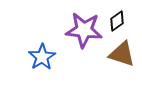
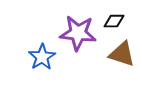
black diamond: moved 3 px left; rotated 35 degrees clockwise
purple star: moved 6 px left, 3 px down
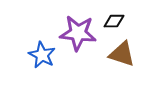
blue star: moved 2 px up; rotated 12 degrees counterclockwise
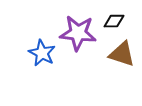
blue star: moved 2 px up
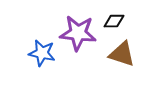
blue star: rotated 16 degrees counterclockwise
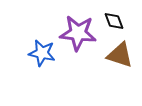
black diamond: rotated 70 degrees clockwise
brown triangle: moved 2 px left, 1 px down
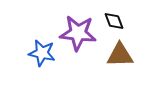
brown triangle: rotated 20 degrees counterclockwise
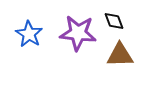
blue star: moved 13 px left, 19 px up; rotated 20 degrees clockwise
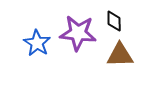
black diamond: rotated 20 degrees clockwise
blue star: moved 8 px right, 9 px down
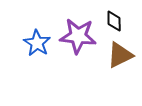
purple star: moved 3 px down
brown triangle: rotated 24 degrees counterclockwise
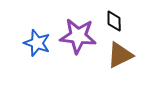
blue star: rotated 12 degrees counterclockwise
